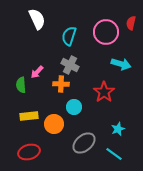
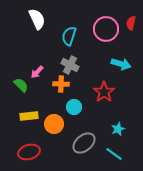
pink circle: moved 3 px up
green semicircle: rotated 140 degrees clockwise
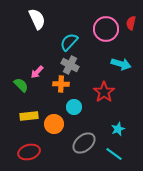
cyan semicircle: moved 6 px down; rotated 24 degrees clockwise
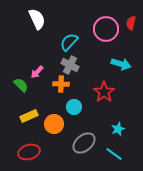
yellow rectangle: rotated 18 degrees counterclockwise
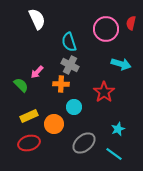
cyan semicircle: rotated 60 degrees counterclockwise
red ellipse: moved 9 px up
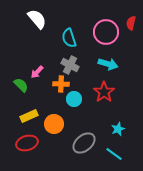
white semicircle: rotated 15 degrees counterclockwise
pink circle: moved 3 px down
cyan semicircle: moved 4 px up
cyan arrow: moved 13 px left
cyan circle: moved 8 px up
red ellipse: moved 2 px left
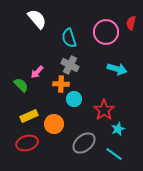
cyan arrow: moved 9 px right, 5 px down
red star: moved 18 px down
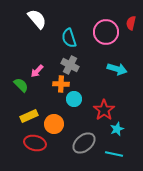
pink arrow: moved 1 px up
cyan star: moved 1 px left
red ellipse: moved 8 px right; rotated 30 degrees clockwise
cyan line: rotated 24 degrees counterclockwise
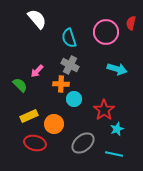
green semicircle: moved 1 px left
gray ellipse: moved 1 px left
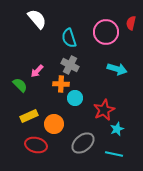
cyan circle: moved 1 px right, 1 px up
red star: rotated 10 degrees clockwise
red ellipse: moved 1 px right, 2 px down
